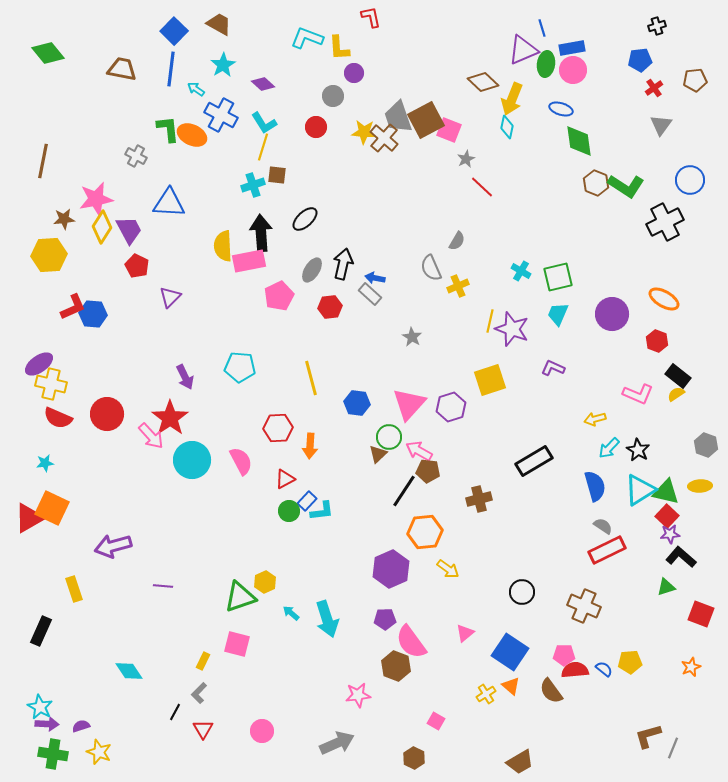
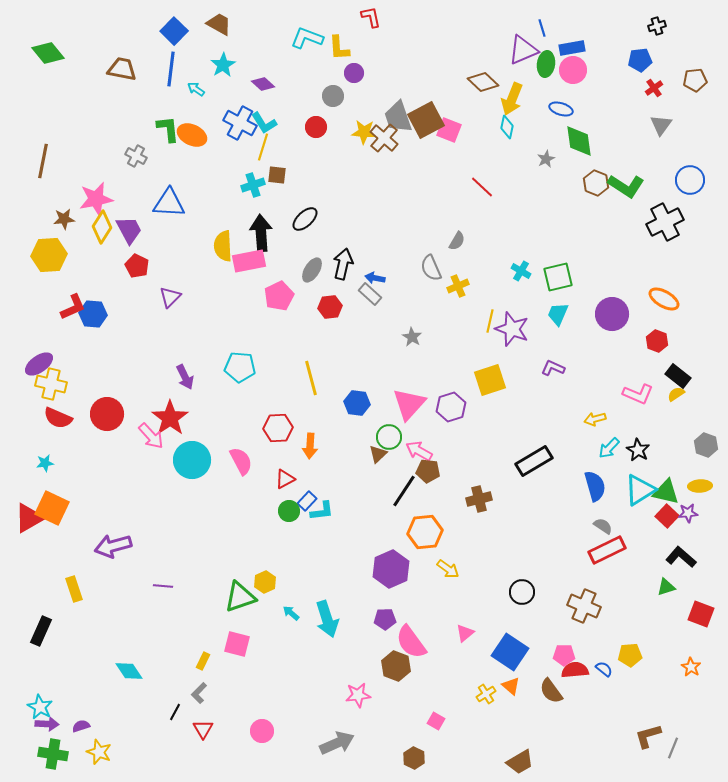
blue cross at (221, 115): moved 19 px right, 8 px down
gray star at (466, 159): moved 80 px right
purple star at (670, 534): moved 18 px right, 21 px up
yellow pentagon at (630, 662): moved 7 px up
orange star at (691, 667): rotated 18 degrees counterclockwise
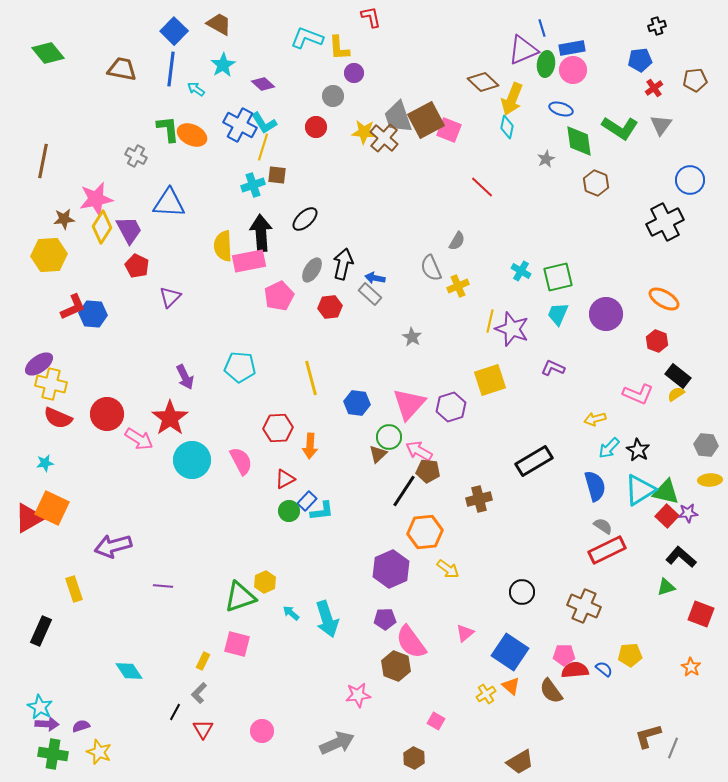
blue cross at (240, 123): moved 2 px down
green L-shape at (626, 186): moved 6 px left, 58 px up
purple circle at (612, 314): moved 6 px left
pink arrow at (151, 436): moved 12 px left, 3 px down; rotated 16 degrees counterclockwise
gray hexagon at (706, 445): rotated 15 degrees counterclockwise
yellow ellipse at (700, 486): moved 10 px right, 6 px up
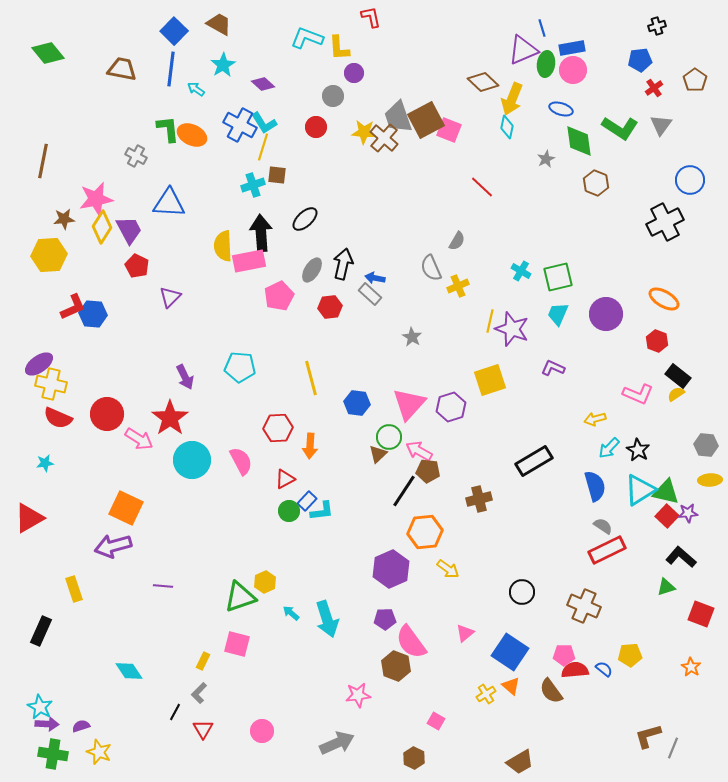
brown pentagon at (695, 80): rotated 30 degrees counterclockwise
orange square at (52, 508): moved 74 px right
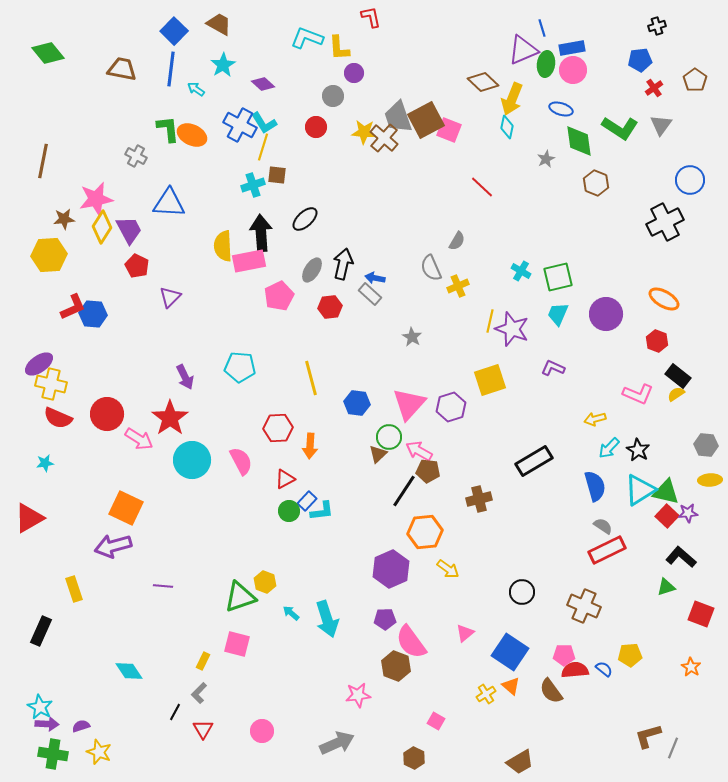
yellow hexagon at (265, 582): rotated 15 degrees counterclockwise
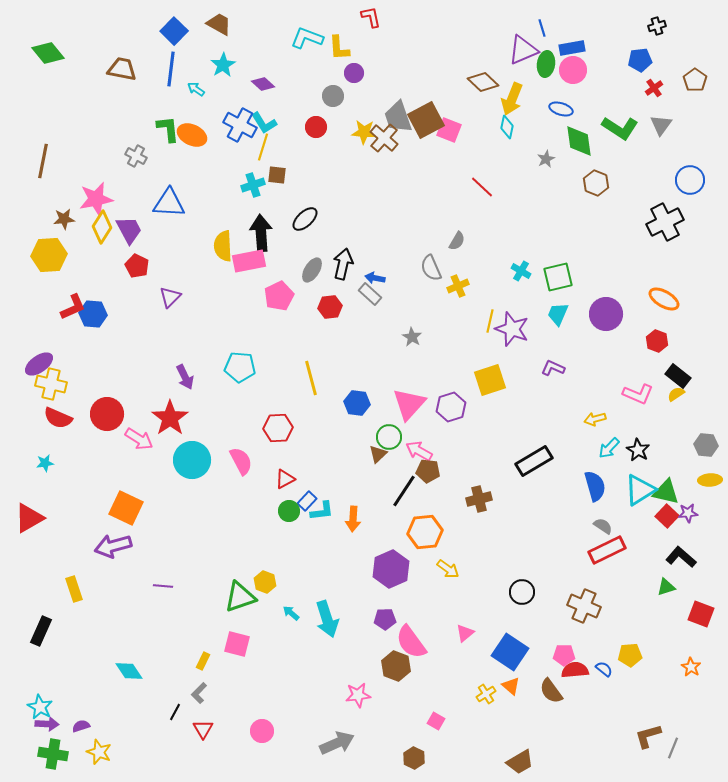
orange arrow at (310, 446): moved 43 px right, 73 px down
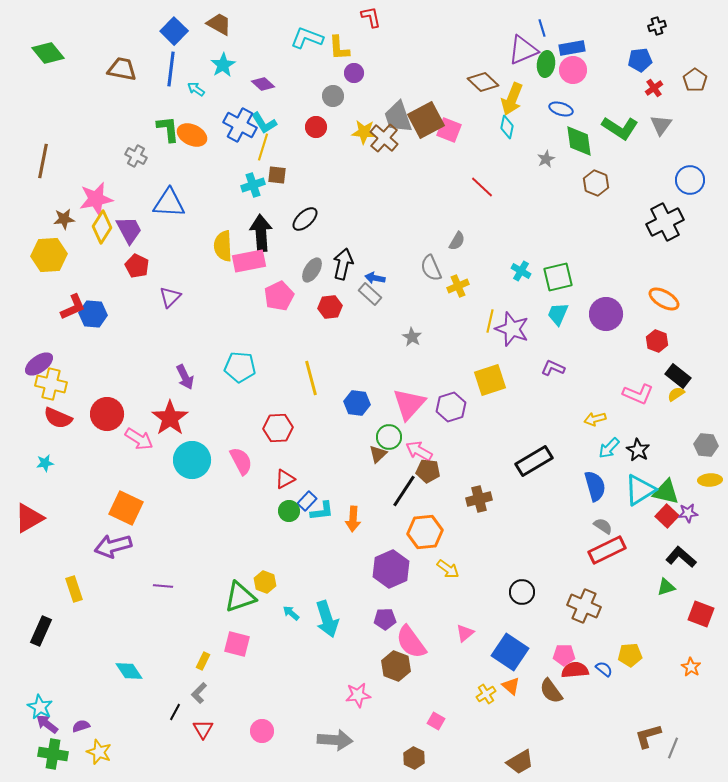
purple arrow at (47, 724): rotated 145 degrees counterclockwise
gray arrow at (337, 743): moved 2 px left, 3 px up; rotated 28 degrees clockwise
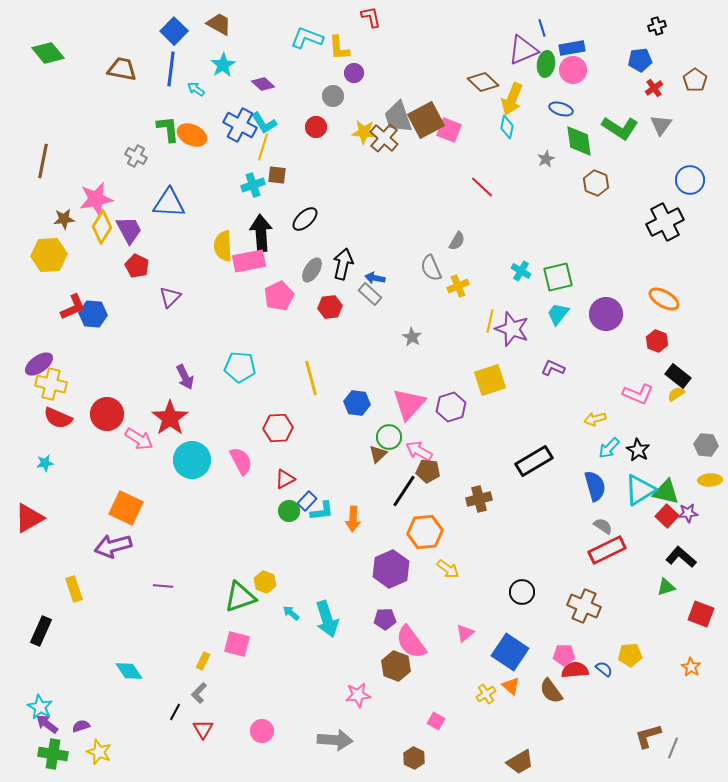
cyan trapezoid at (558, 314): rotated 15 degrees clockwise
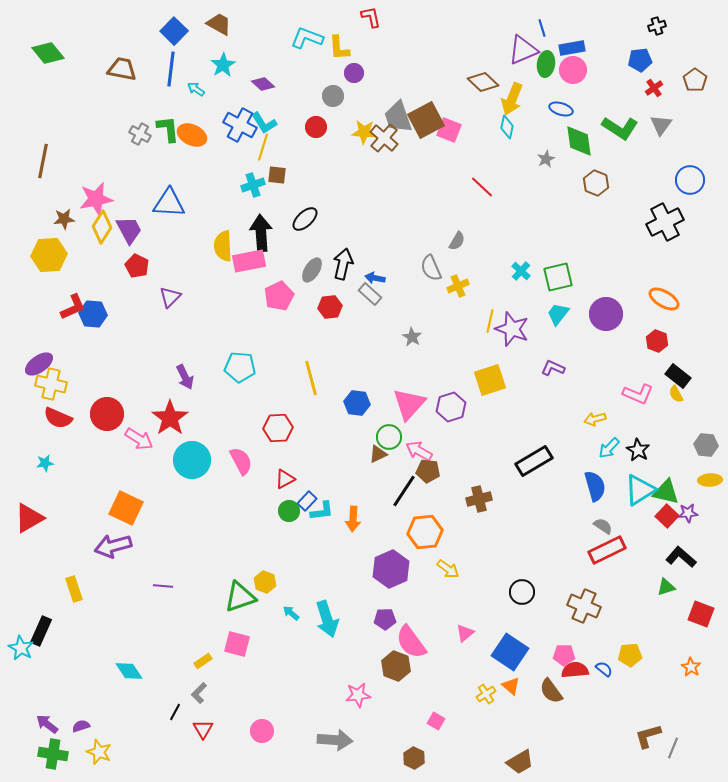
gray cross at (136, 156): moved 4 px right, 22 px up
cyan cross at (521, 271): rotated 12 degrees clockwise
yellow semicircle at (676, 394): rotated 84 degrees counterclockwise
brown triangle at (378, 454): rotated 18 degrees clockwise
yellow rectangle at (203, 661): rotated 30 degrees clockwise
cyan star at (40, 707): moved 19 px left, 59 px up
